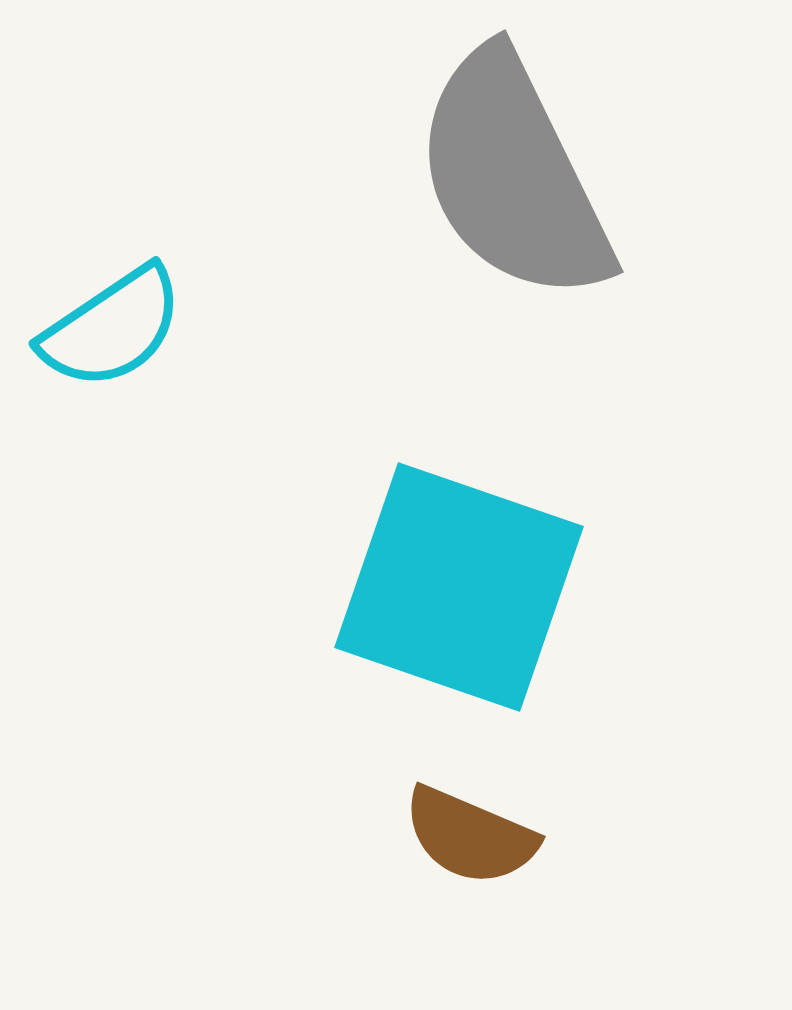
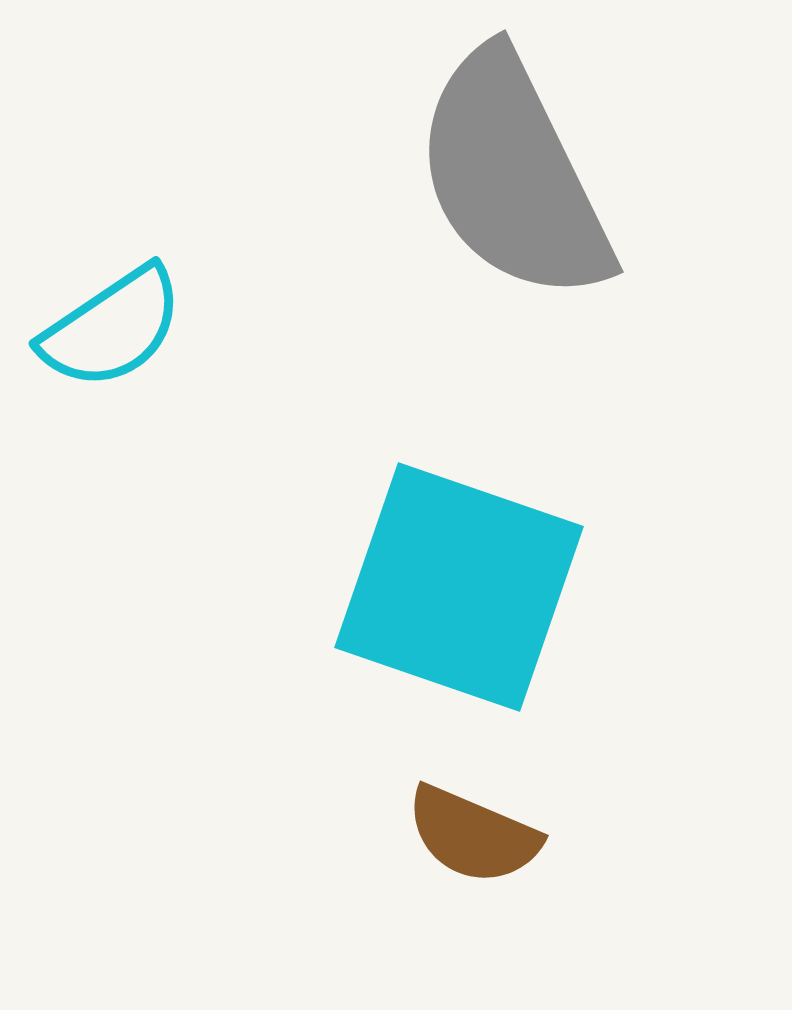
brown semicircle: moved 3 px right, 1 px up
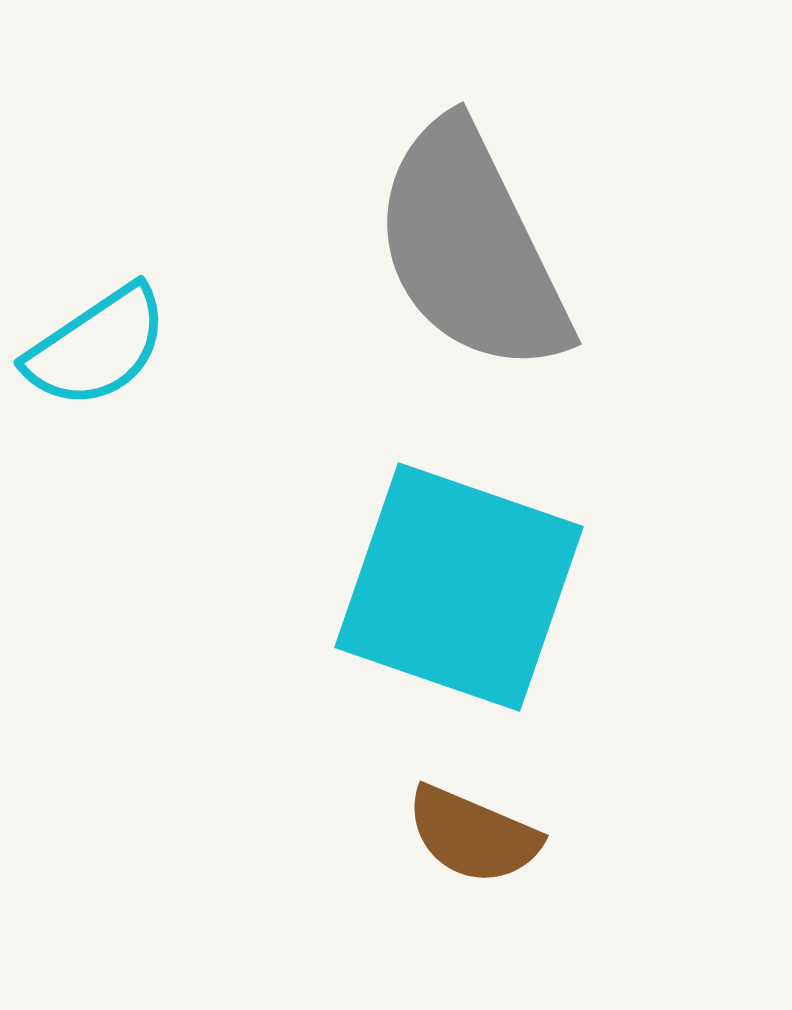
gray semicircle: moved 42 px left, 72 px down
cyan semicircle: moved 15 px left, 19 px down
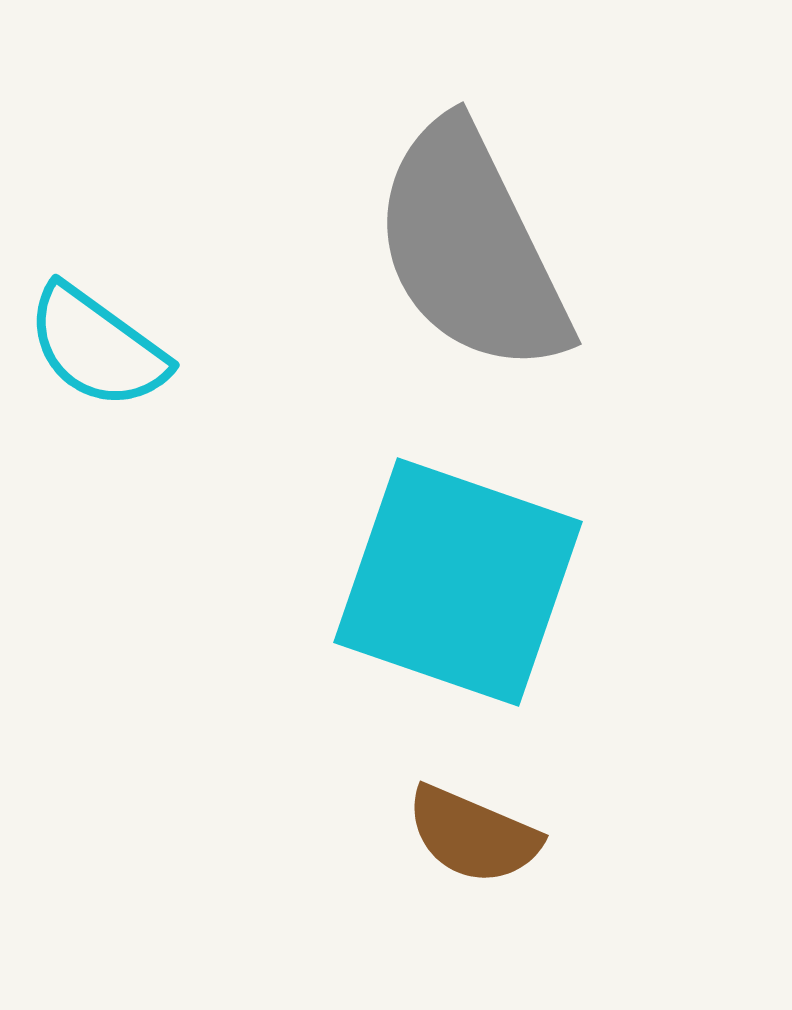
cyan semicircle: rotated 70 degrees clockwise
cyan square: moved 1 px left, 5 px up
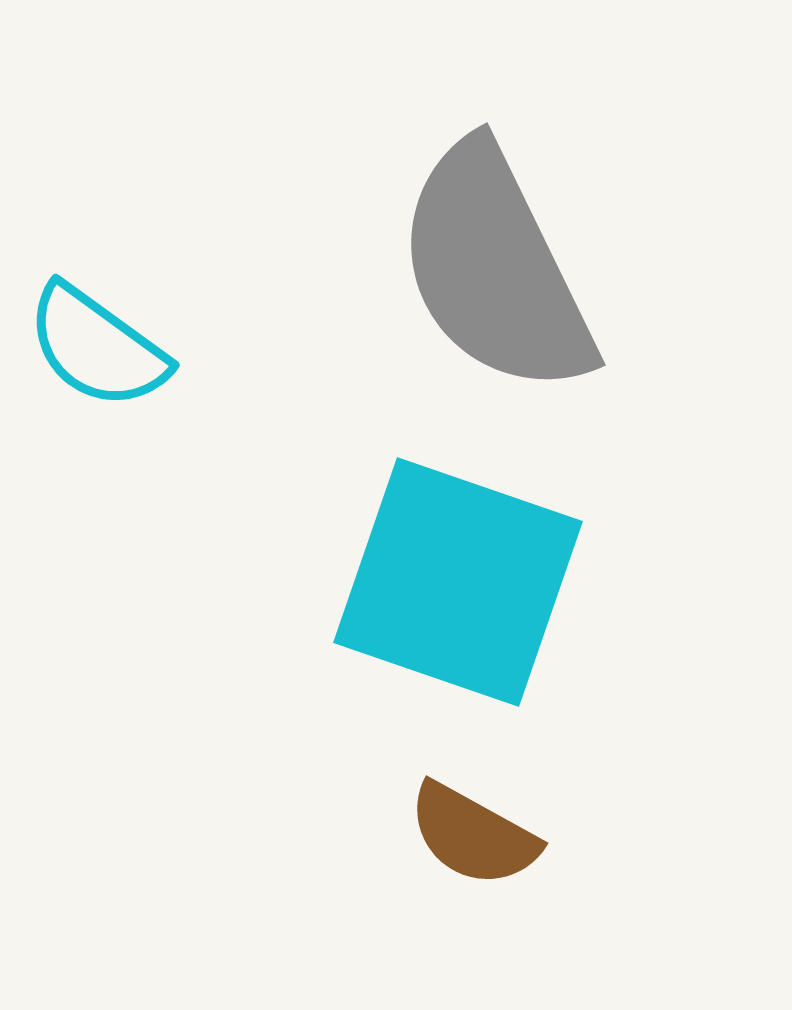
gray semicircle: moved 24 px right, 21 px down
brown semicircle: rotated 6 degrees clockwise
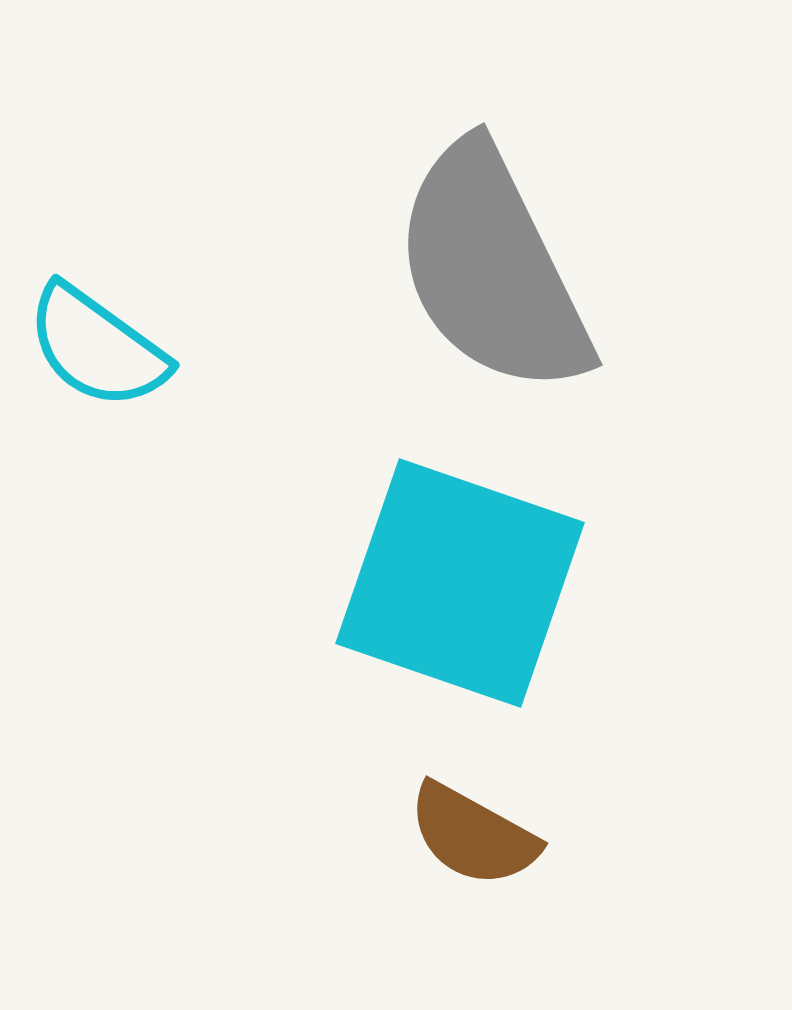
gray semicircle: moved 3 px left
cyan square: moved 2 px right, 1 px down
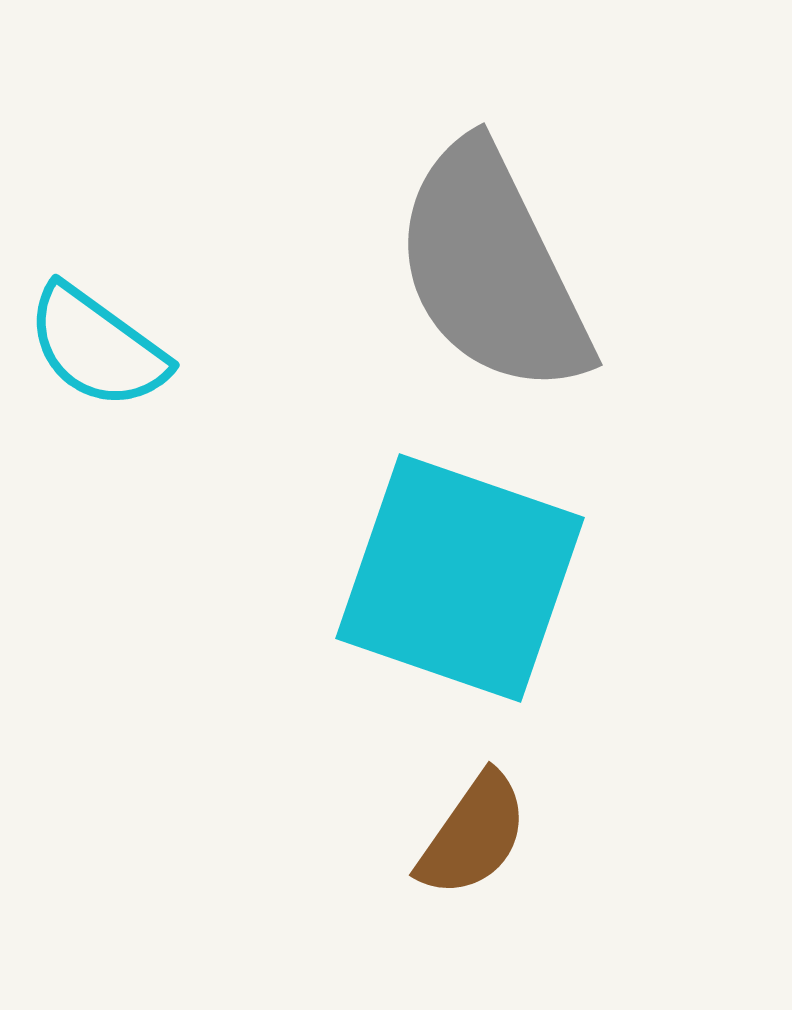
cyan square: moved 5 px up
brown semicircle: rotated 84 degrees counterclockwise
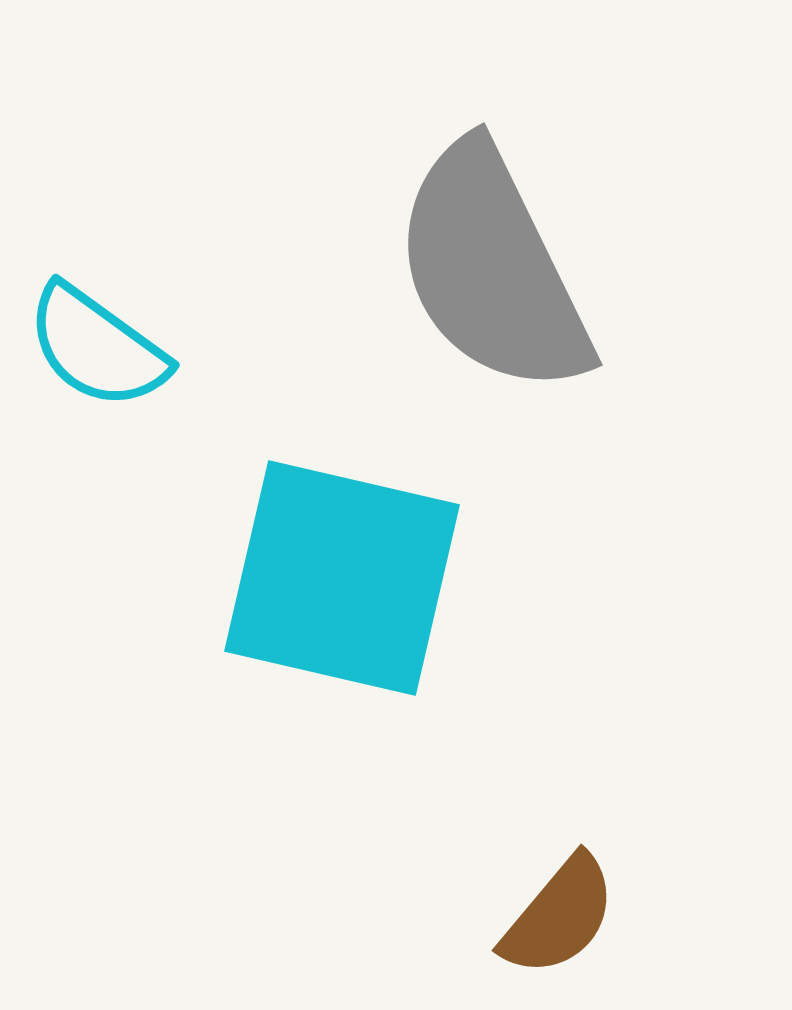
cyan square: moved 118 px left; rotated 6 degrees counterclockwise
brown semicircle: moved 86 px right, 81 px down; rotated 5 degrees clockwise
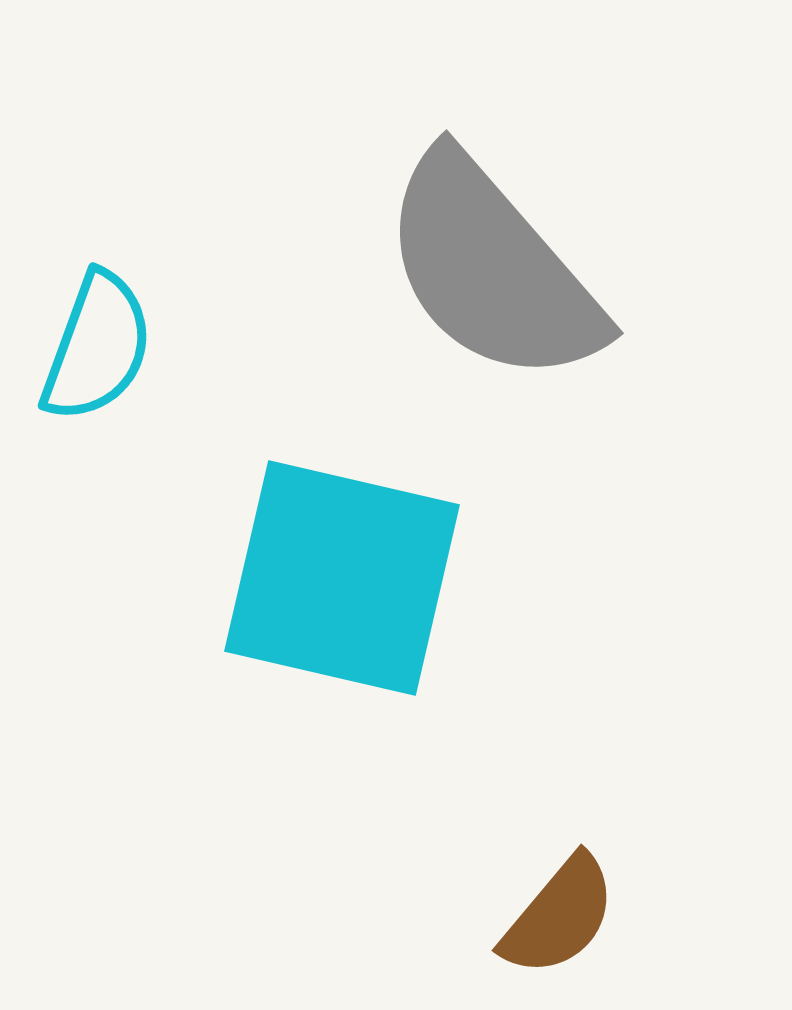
gray semicircle: rotated 15 degrees counterclockwise
cyan semicircle: rotated 106 degrees counterclockwise
